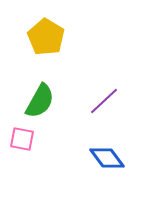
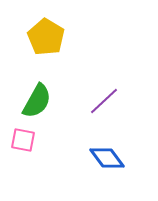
green semicircle: moved 3 px left
pink square: moved 1 px right, 1 px down
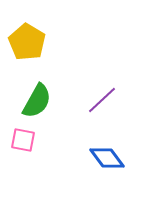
yellow pentagon: moved 19 px left, 5 px down
purple line: moved 2 px left, 1 px up
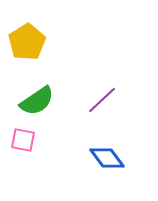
yellow pentagon: rotated 9 degrees clockwise
green semicircle: rotated 27 degrees clockwise
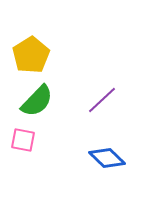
yellow pentagon: moved 4 px right, 13 px down
green semicircle: rotated 12 degrees counterclockwise
blue diamond: rotated 9 degrees counterclockwise
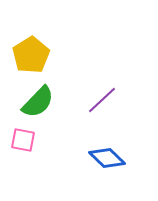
green semicircle: moved 1 px right, 1 px down
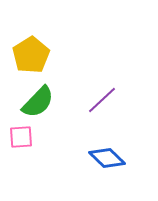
pink square: moved 2 px left, 3 px up; rotated 15 degrees counterclockwise
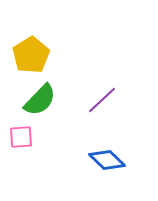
green semicircle: moved 2 px right, 2 px up
blue diamond: moved 2 px down
